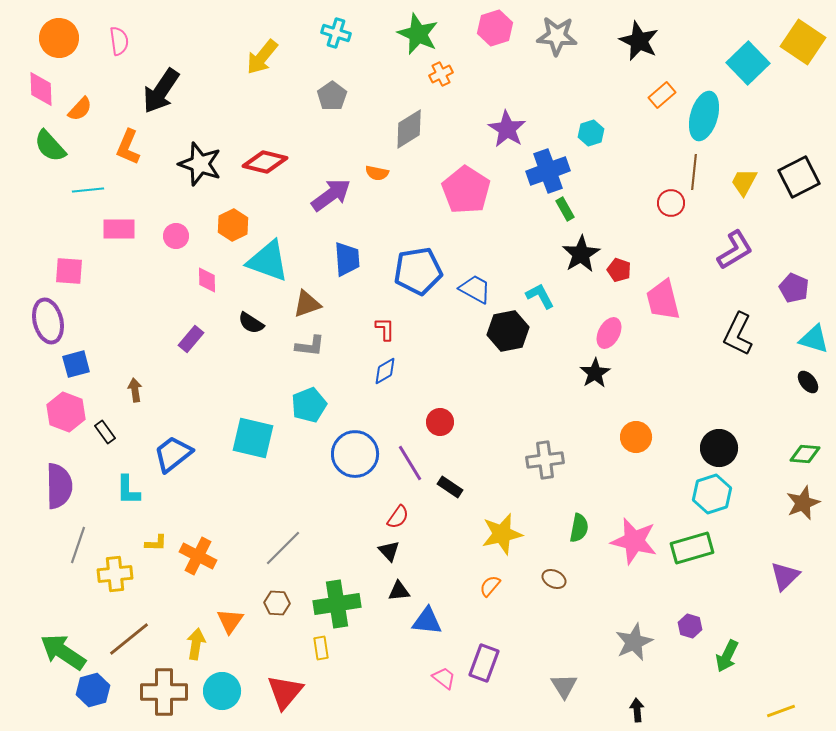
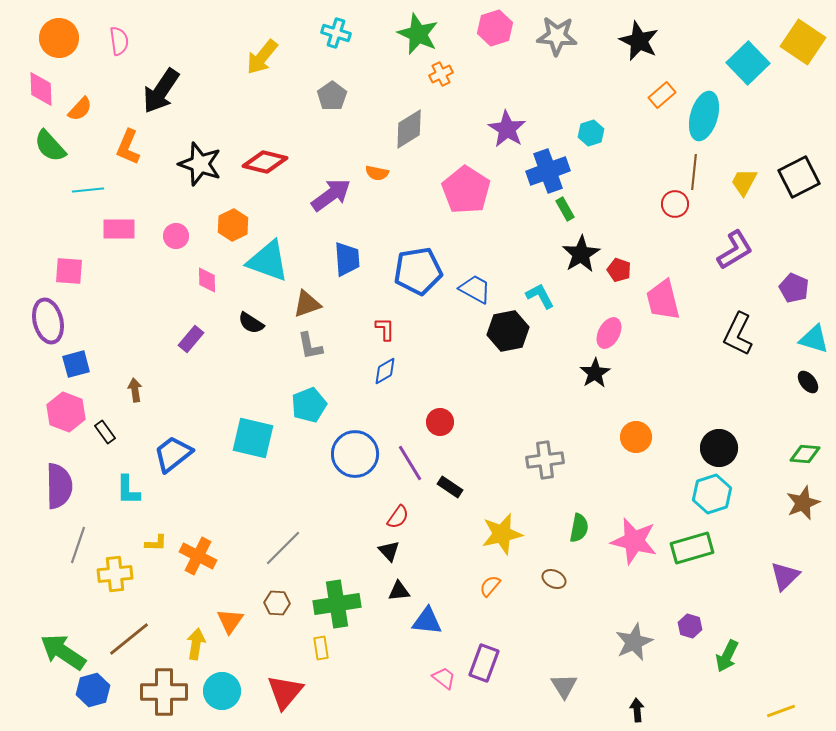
red circle at (671, 203): moved 4 px right, 1 px down
gray L-shape at (310, 346): rotated 72 degrees clockwise
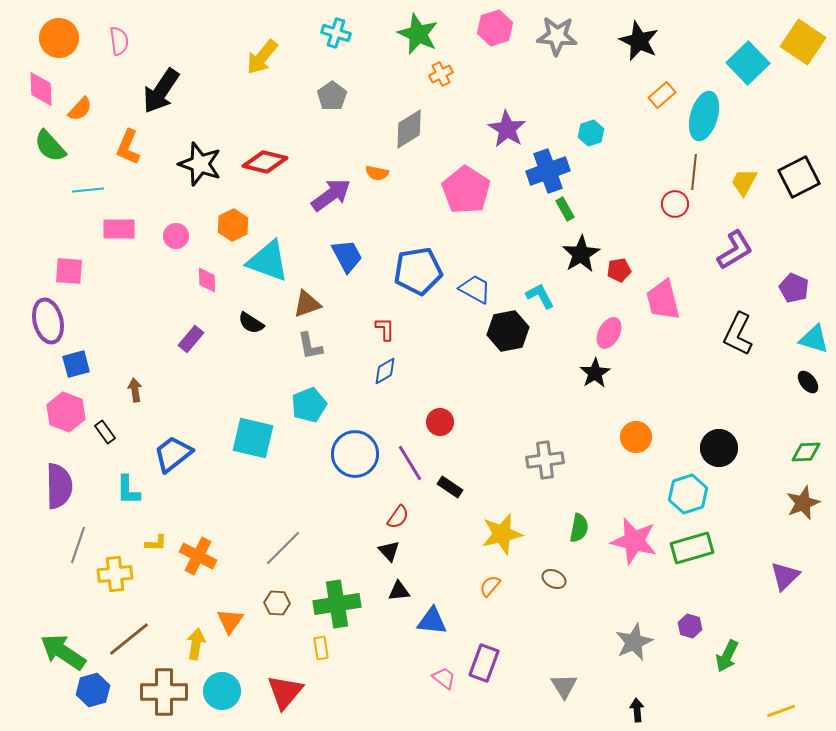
blue trapezoid at (347, 259): moved 3 px up; rotated 24 degrees counterclockwise
red pentagon at (619, 270): rotated 30 degrees counterclockwise
green diamond at (805, 454): moved 1 px right, 2 px up; rotated 8 degrees counterclockwise
cyan hexagon at (712, 494): moved 24 px left
blue triangle at (427, 621): moved 5 px right
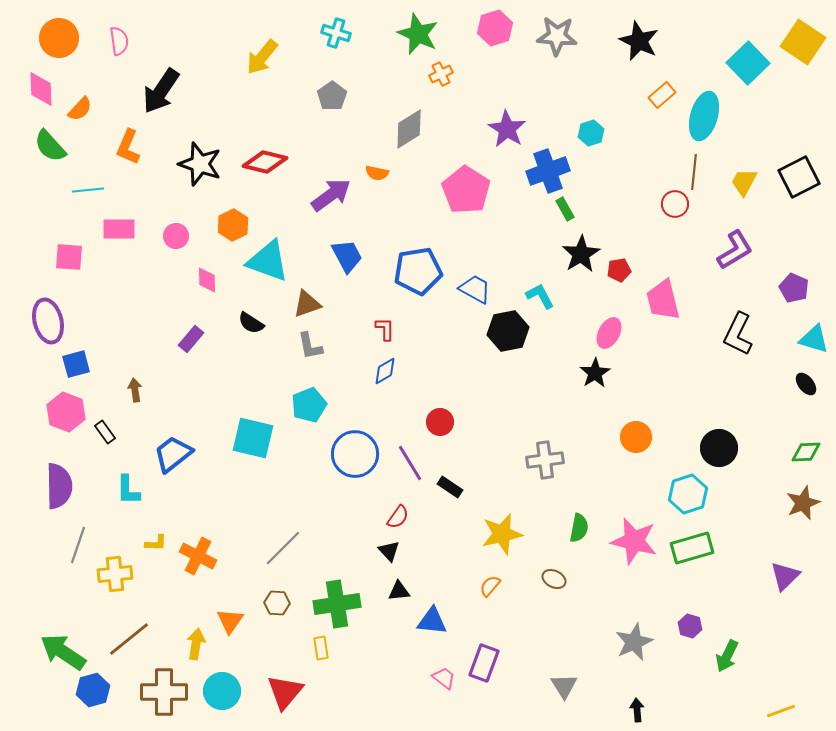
pink square at (69, 271): moved 14 px up
black ellipse at (808, 382): moved 2 px left, 2 px down
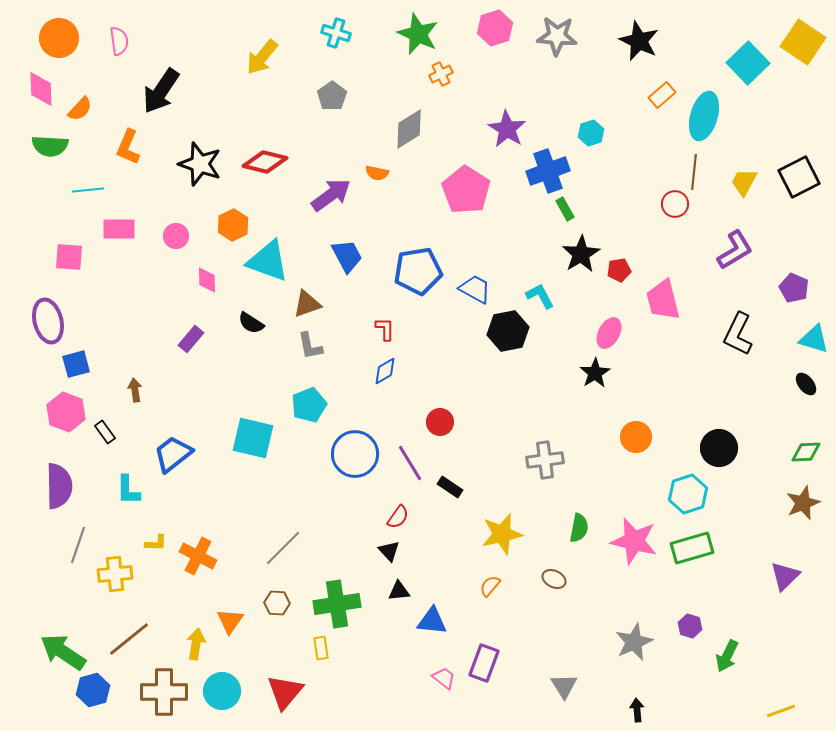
green semicircle at (50, 146): rotated 45 degrees counterclockwise
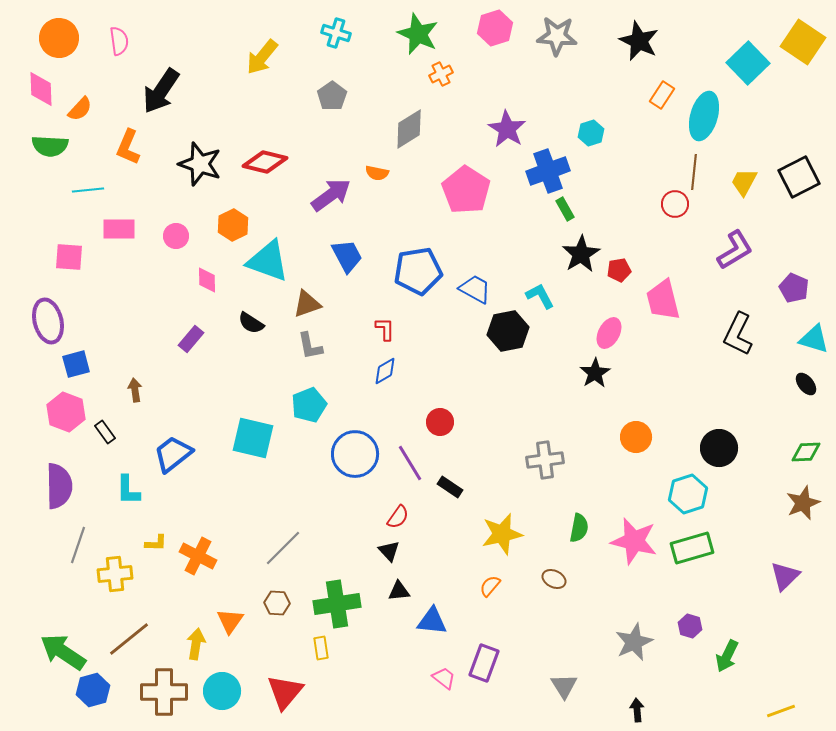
orange rectangle at (662, 95): rotated 16 degrees counterclockwise
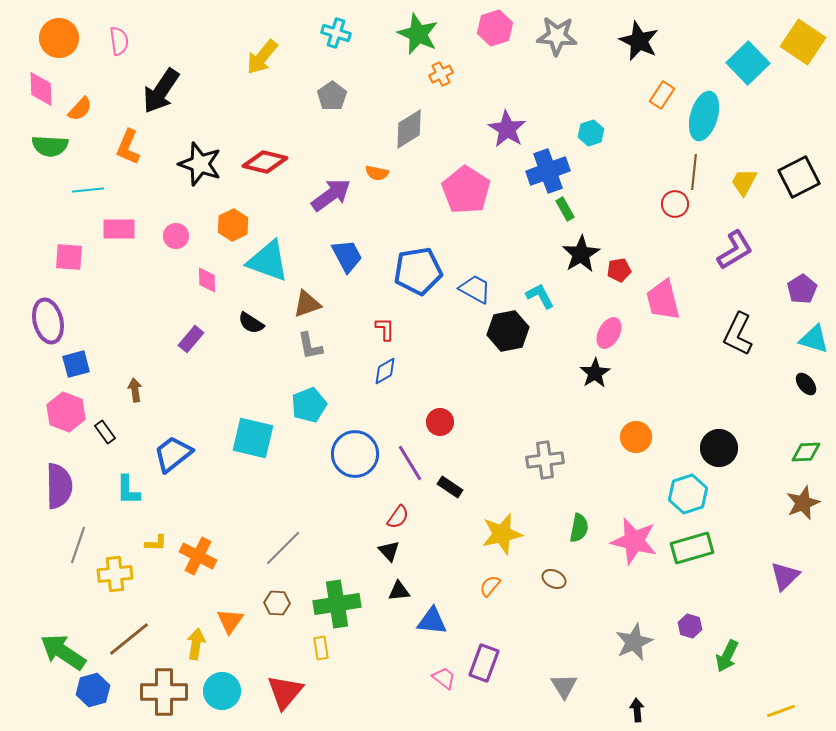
purple pentagon at (794, 288): moved 8 px right, 1 px down; rotated 16 degrees clockwise
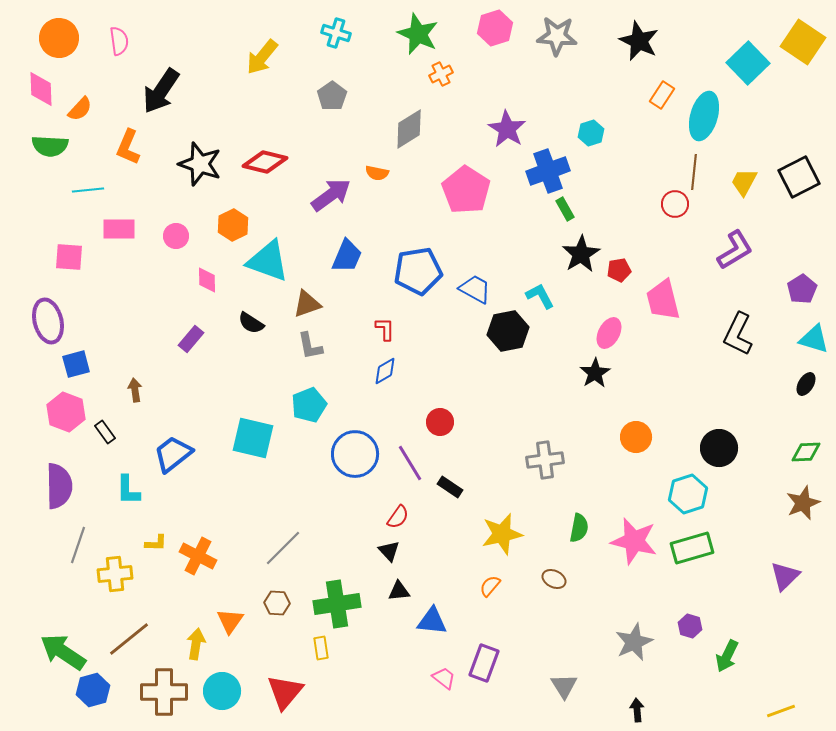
blue trapezoid at (347, 256): rotated 51 degrees clockwise
black ellipse at (806, 384): rotated 70 degrees clockwise
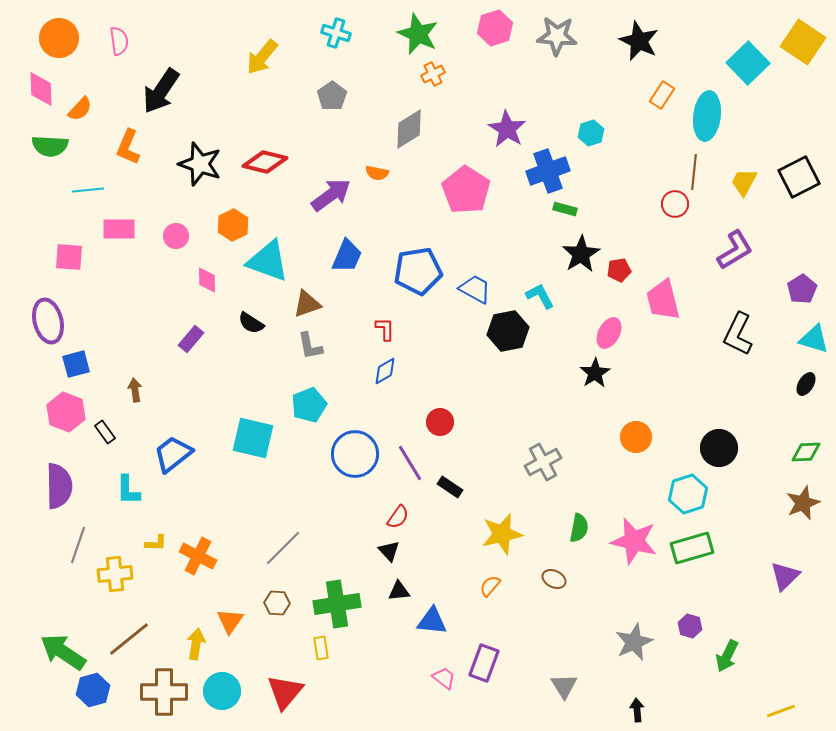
orange cross at (441, 74): moved 8 px left
cyan ellipse at (704, 116): moved 3 px right; rotated 9 degrees counterclockwise
green rectangle at (565, 209): rotated 45 degrees counterclockwise
gray cross at (545, 460): moved 2 px left, 2 px down; rotated 21 degrees counterclockwise
